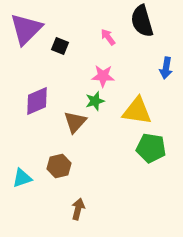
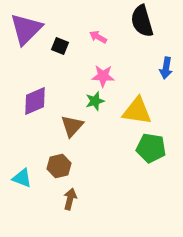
pink arrow: moved 10 px left; rotated 24 degrees counterclockwise
purple diamond: moved 2 px left
brown triangle: moved 3 px left, 4 px down
cyan triangle: rotated 40 degrees clockwise
brown arrow: moved 8 px left, 10 px up
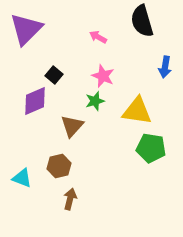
black square: moved 6 px left, 29 px down; rotated 18 degrees clockwise
blue arrow: moved 1 px left, 1 px up
pink star: rotated 20 degrees clockwise
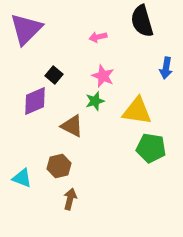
pink arrow: rotated 42 degrees counterclockwise
blue arrow: moved 1 px right, 1 px down
brown triangle: rotated 45 degrees counterclockwise
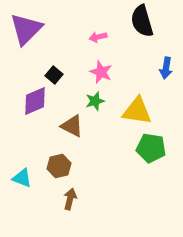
pink star: moved 2 px left, 4 px up
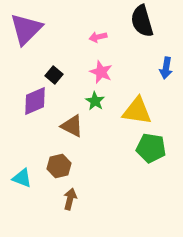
green star: rotated 24 degrees counterclockwise
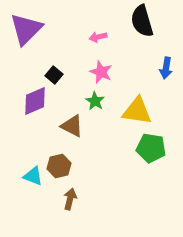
cyan triangle: moved 11 px right, 2 px up
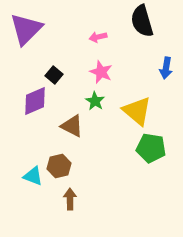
yellow triangle: rotated 32 degrees clockwise
brown arrow: rotated 15 degrees counterclockwise
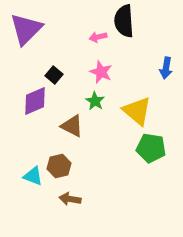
black semicircle: moved 18 px left; rotated 12 degrees clockwise
brown arrow: rotated 80 degrees counterclockwise
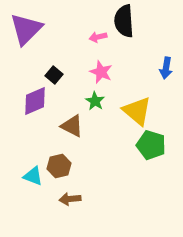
green pentagon: moved 3 px up; rotated 8 degrees clockwise
brown arrow: rotated 15 degrees counterclockwise
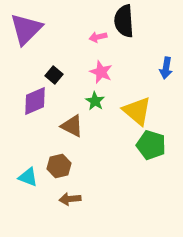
cyan triangle: moved 5 px left, 1 px down
